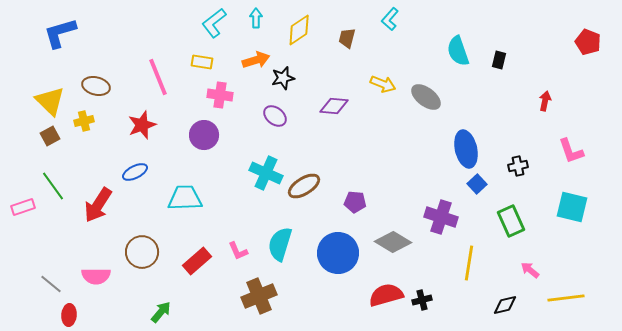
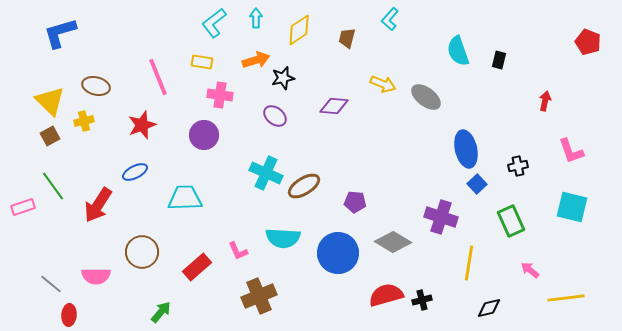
cyan semicircle at (280, 244): moved 3 px right, 6 px up; rotated 104 degrees counterclockwise
red rectangle at (197, 261): moved 6 px down
black diamond at (505, 305): moved 16 px left, 3 px down
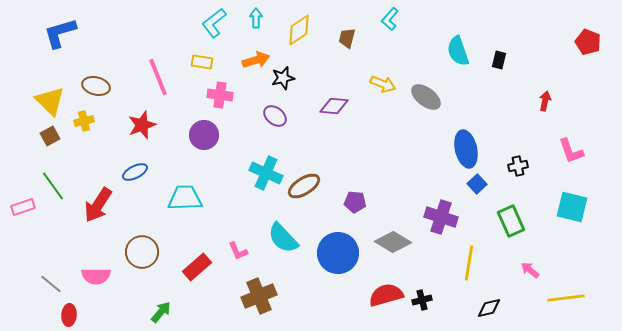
cyan semicircle at (283, 238): rotated 44 degrees clockwise
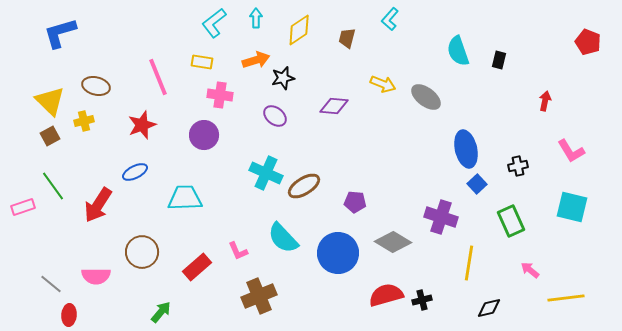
pink L-shape at (571, 151): rotated 12 degrees counterclockwise
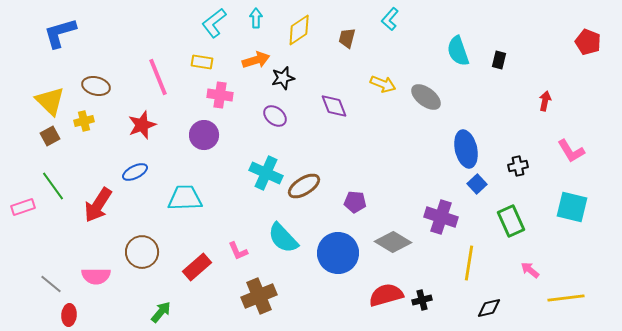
purple diamond at (334, 106): rotated 64 degrees clockwise
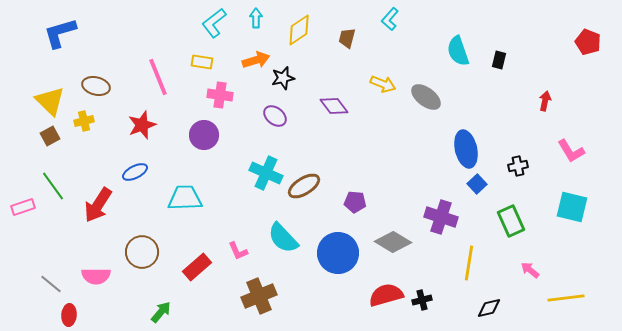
purple diamond at (334, 106): rotated 16 degrees counterclockwise
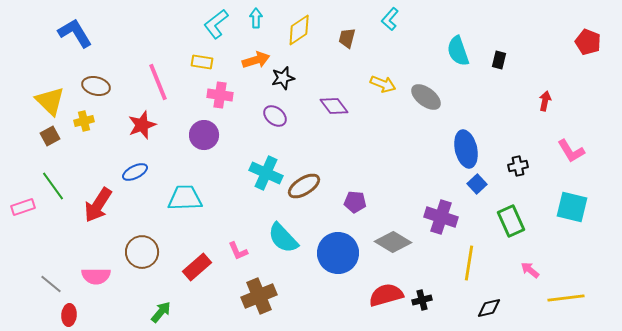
cyan L-shape at (214, 23): moved 2 px right, 1 px down
blue L-shape at (60, 33): moved 15 px right; rotated 75 degrees clockwise
pink line at (158, 77): moved 5 px down
